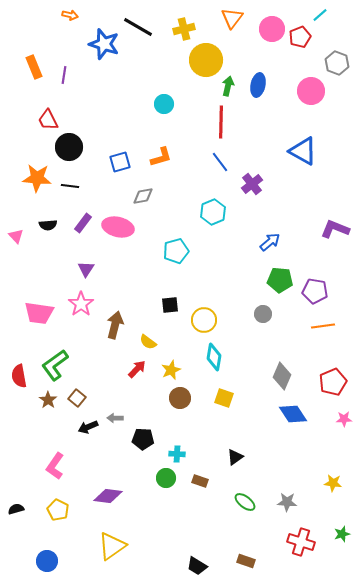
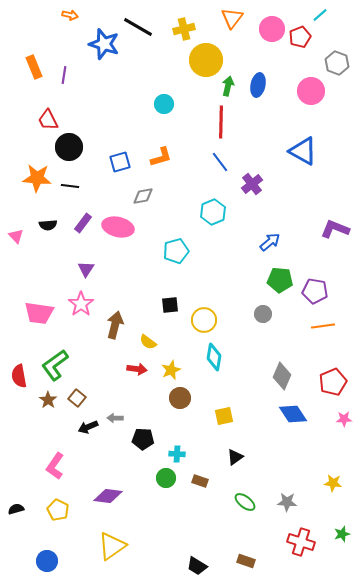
red arrow at (137, 369): rotated 54 degrees clockwise
yellow square at (224, 398): moved 18 px down; rotated 30 degrees counterclockwise
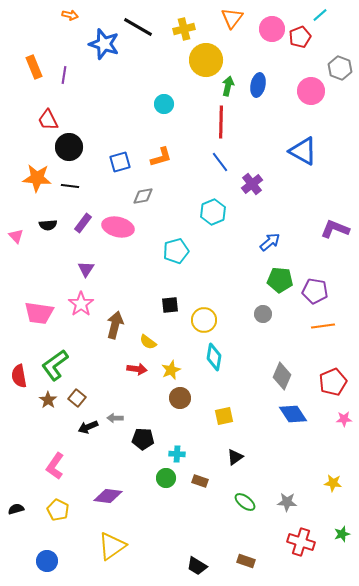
gray hexagon at (337, 63): moved 3 px right, 5 px down
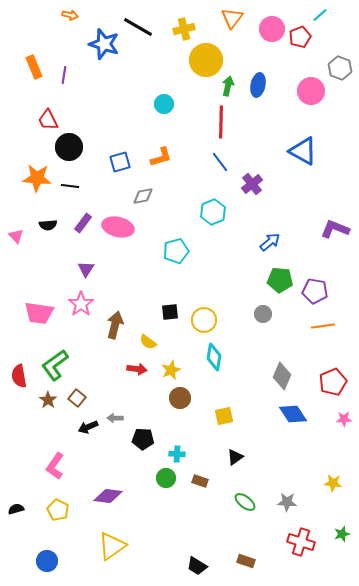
black square at (170, 305): moved 7 px down
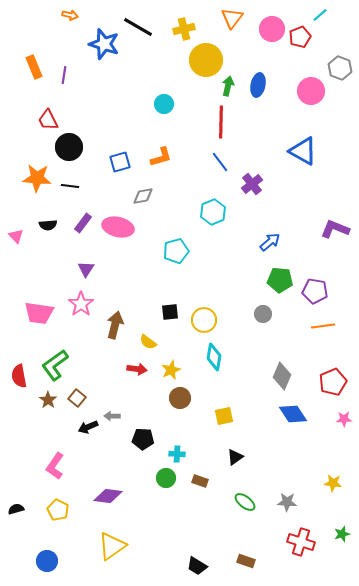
gray arrow at (115, 418): moved 3 px left, 2 px up
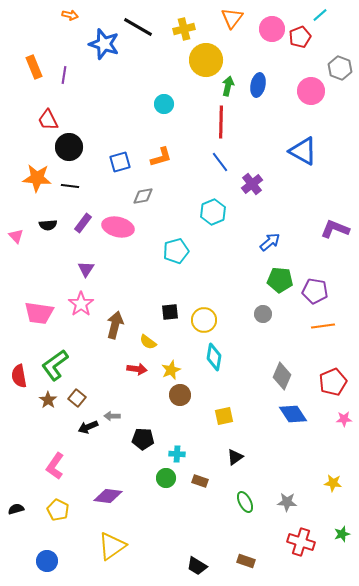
brown circle at (180, 398): moved 3 px up
green ellipse at (245, 502): rotated 25 degrees clockwise
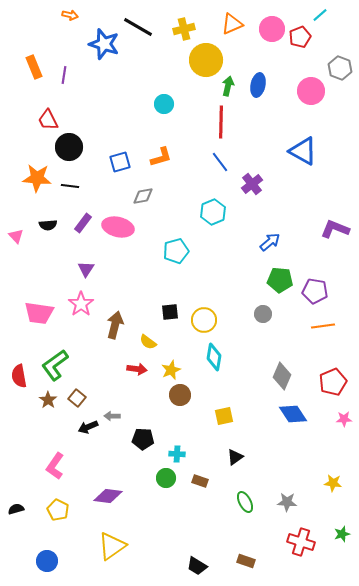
orange triangle at (232, 18): moved 6 px down; rotated 30 degrees clockwise
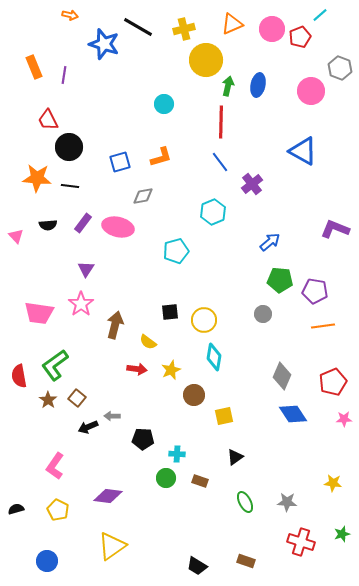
brown circle at (180, 395): moved 14 px right
